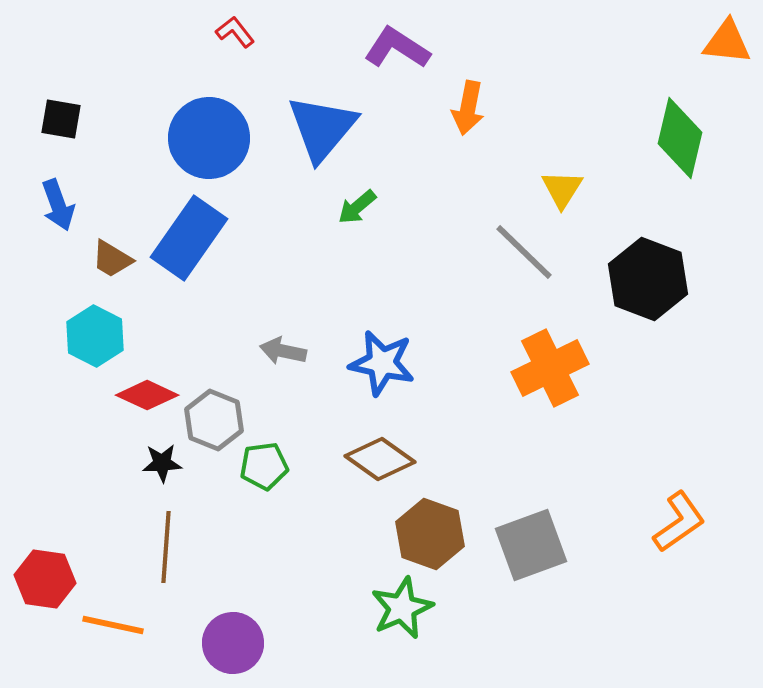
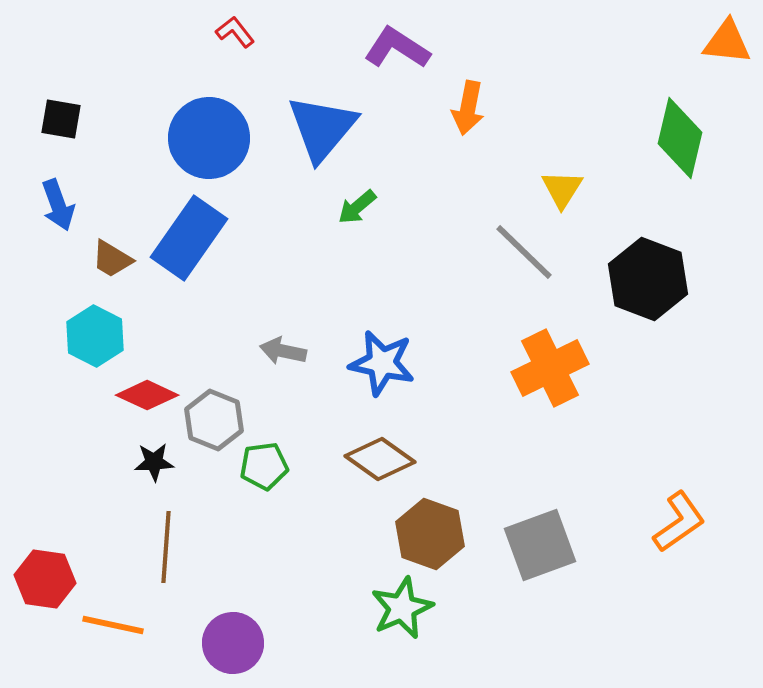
black star: moved 8 px left, 1 px up
gray square: moved 9 px right
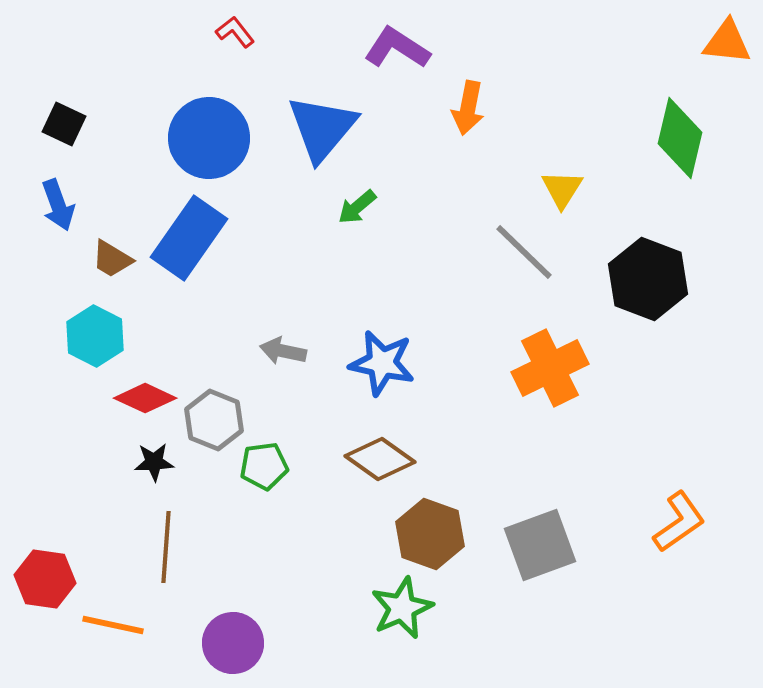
black square: moved 3 px right, 5 px down; rotated 15 degrees clockwise
red diamond: moved 2 px left, 3 px down
